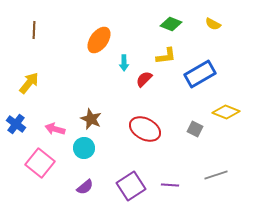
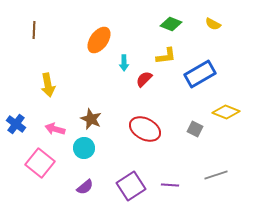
yellow arrow: moved 19 px right, 2 px down; rotated 130 degrees clockwise
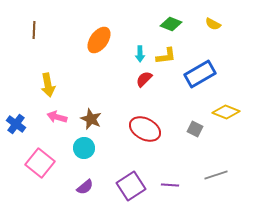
cyan arrow: moved 16 px right, 9 px up
pink arrow: moved 2 px right, 12 px up
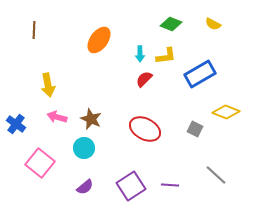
gray line: rotated 60 degrees clockwise
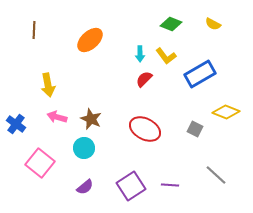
orange ellipse: moved 9 px left; rotated 12 degrees clockwise
yellow L-shape: rotated 60 degrees clockwise
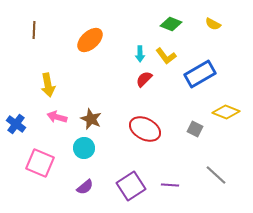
pink square: rotated 16 degrees counterclockwise
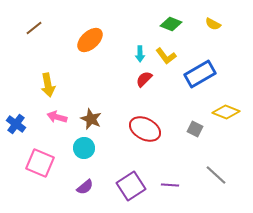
brown line: moved 2 px up; rotated 48 degrees clockwise
